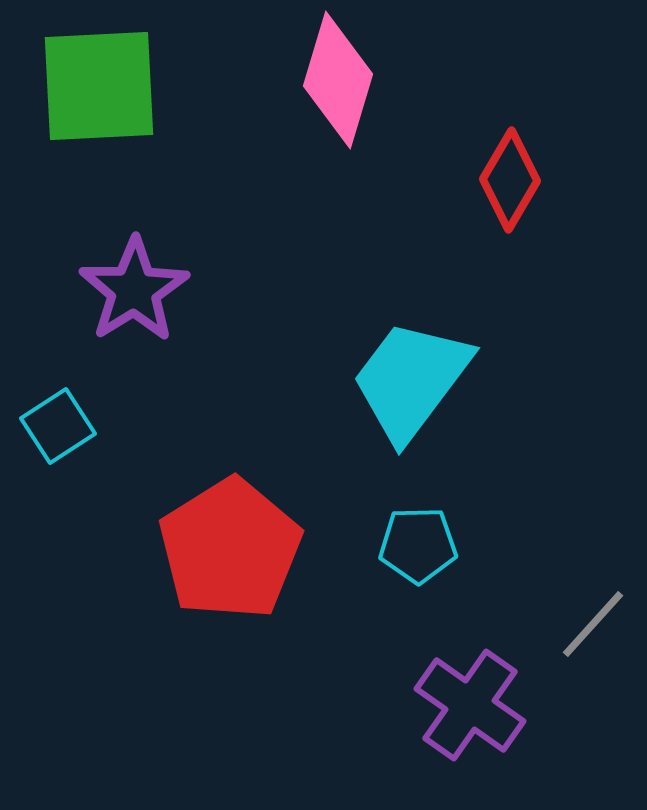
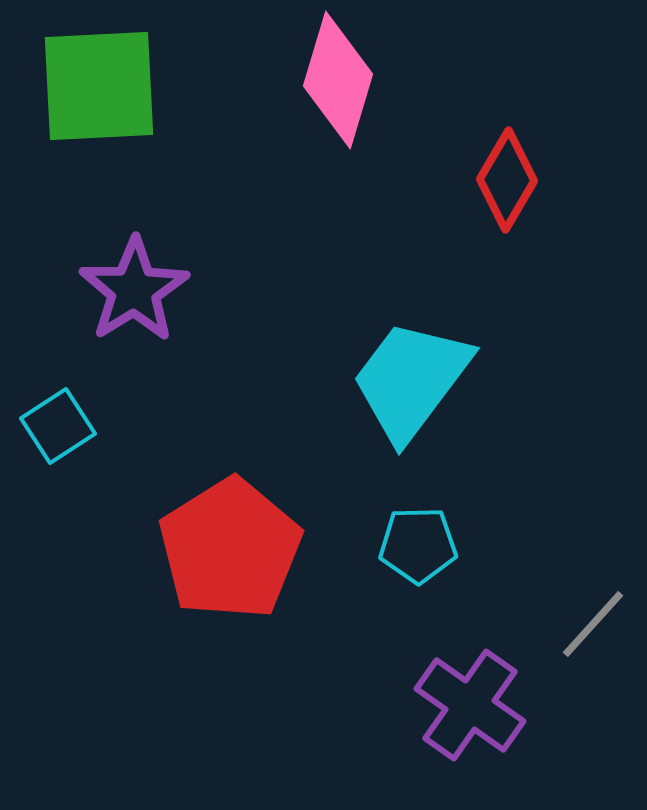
red diamond: moved 3 px left
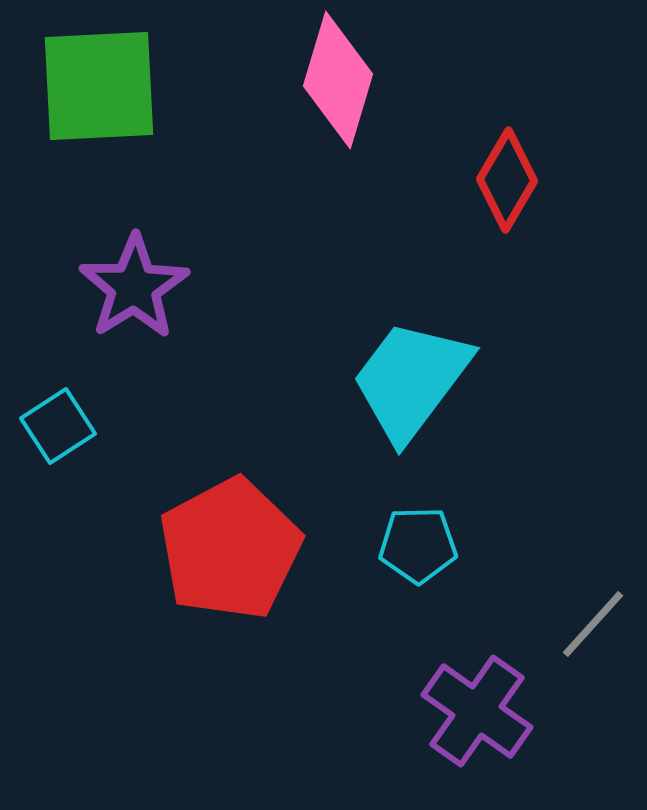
purple star: moved 3 px up
red pentagon: rotated 4 degrees clockwise
purple cross: moved 7 px right, 6 px down
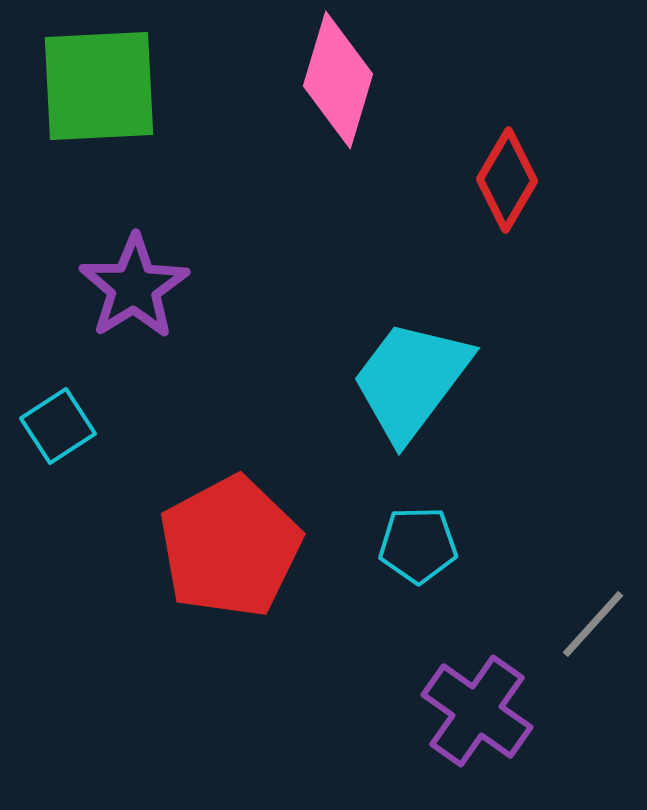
red pentagon: moved 2 px up
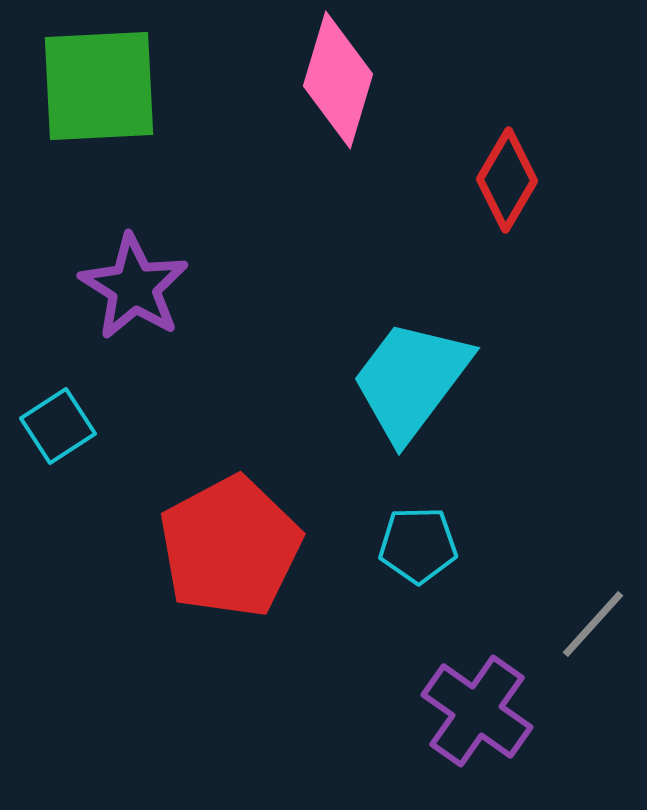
purple star: rotated 8 degrees counterclockwise
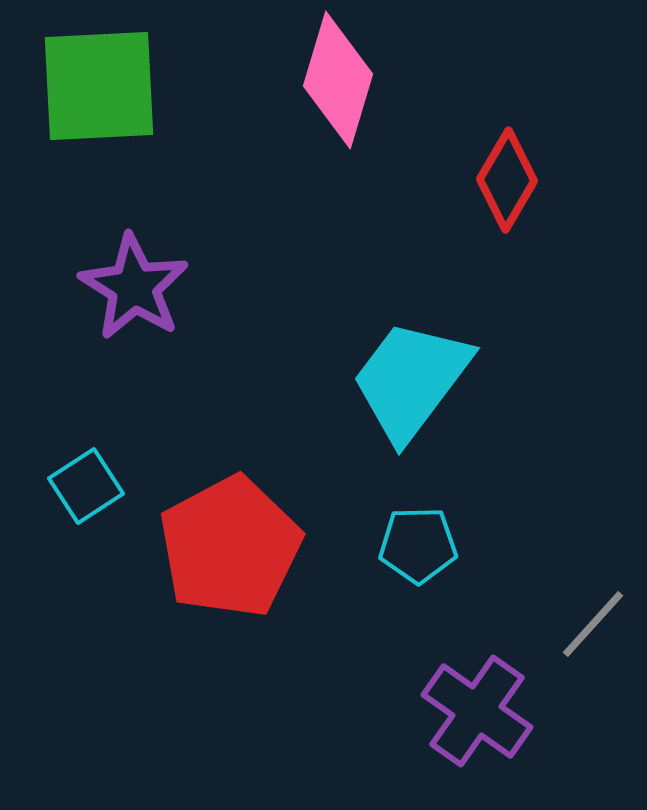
cyan square: moved 28 px right, 60 px down
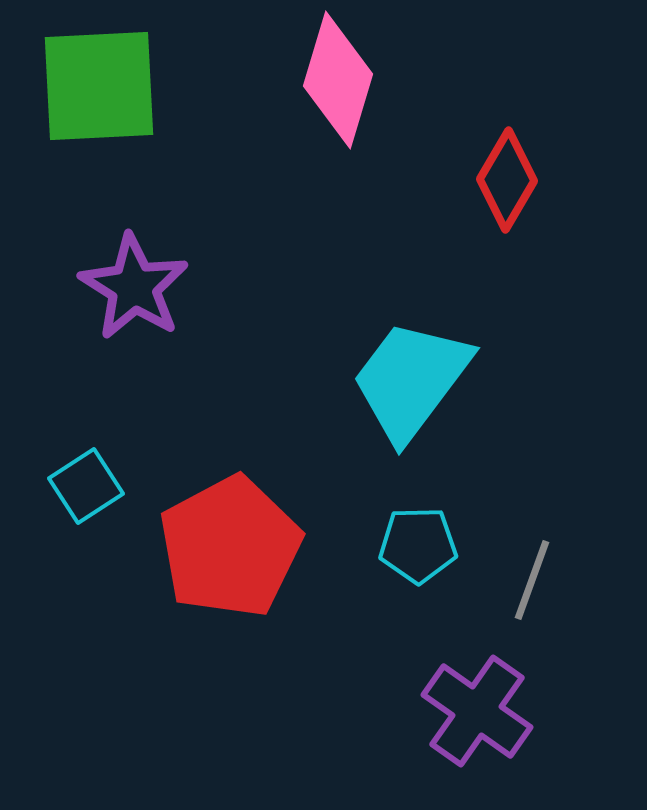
gray line: moved 61 px left, 44 px up; rotated 22 degrees counterclockwise
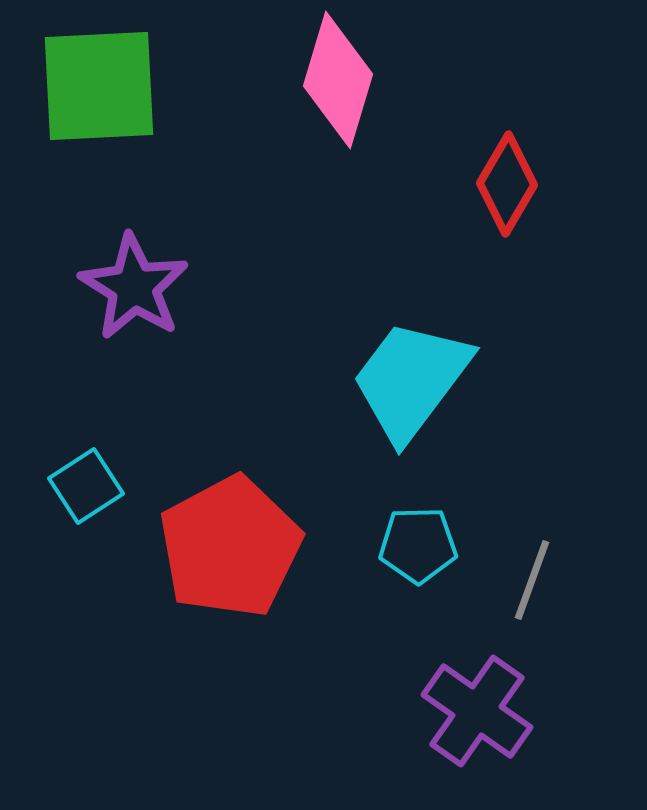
red diamond: moved 4 px down
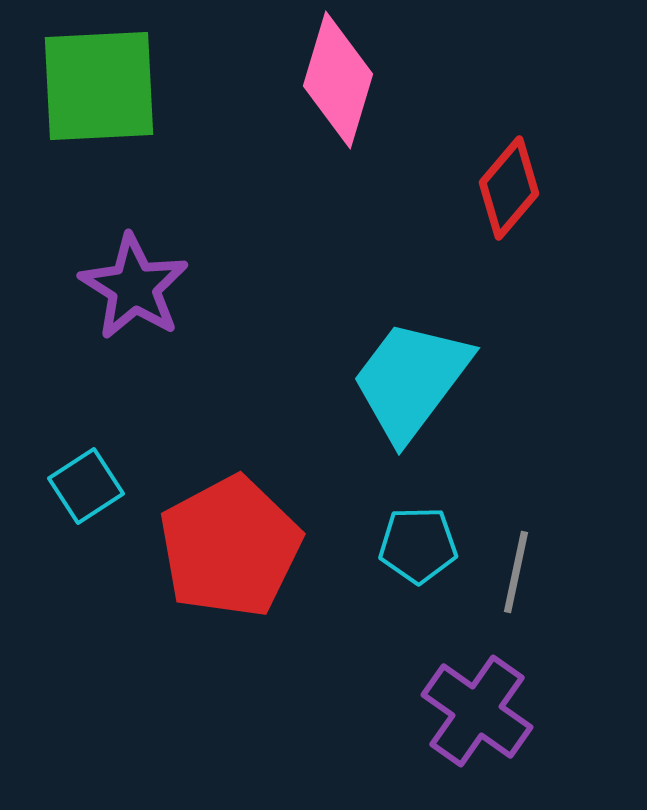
red diamond: moved 2 px right, 4 px down; rotated 10 degrees clockwise
gray line: moved 16 px left, 8 px up; rotated 8 degrees counterclockwise
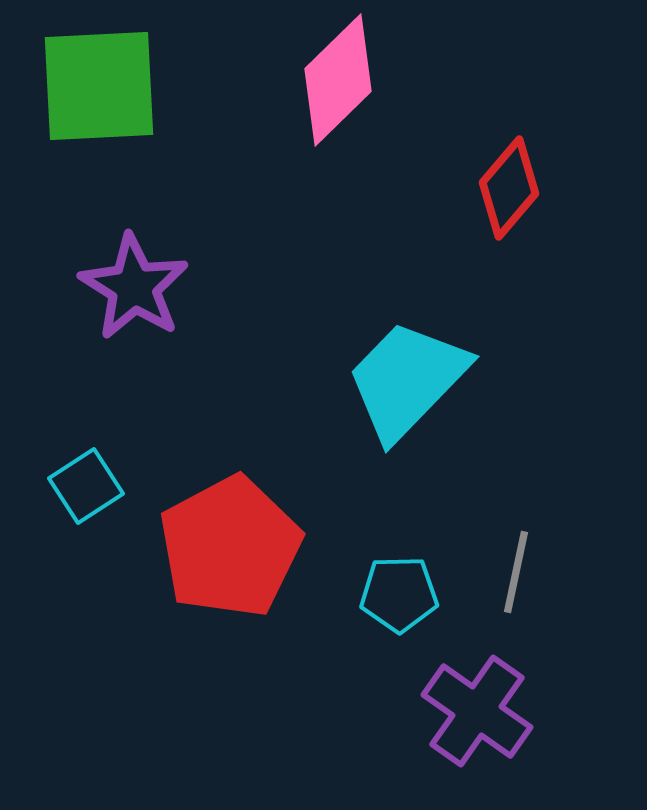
pink diamond: rotated 29 degrees clockwise
cyan trapezoid: moved 4 px left; rotated 7 degrees clockwise
cyan pentagon: moved 19 px left, 49 px down
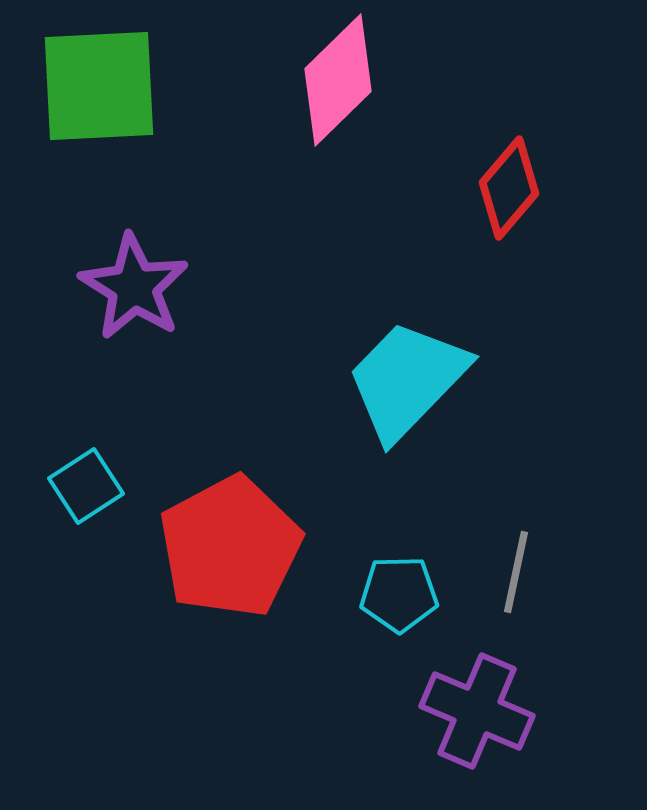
purple cross: rotated 12 degrees counterclockwise
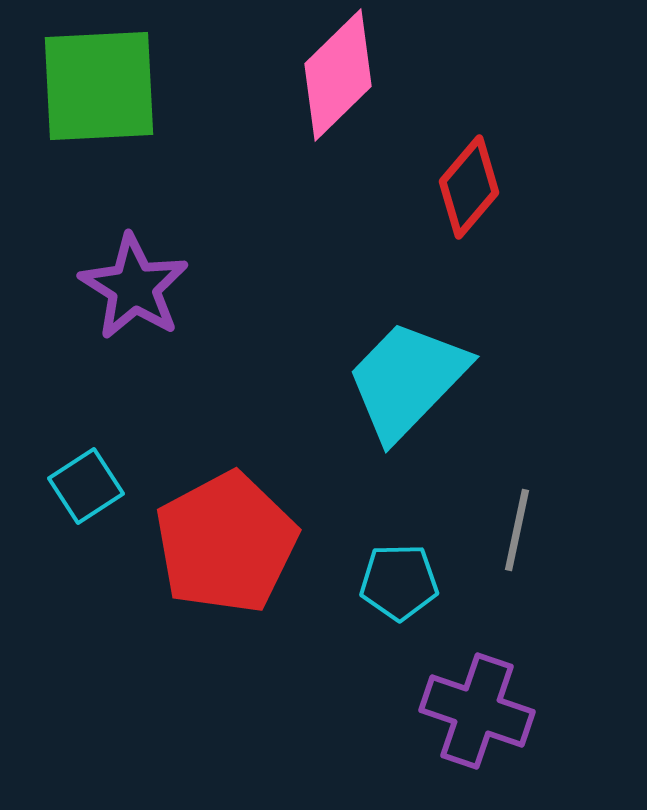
pink diamond: moved 5 px up
red diamond: moved 40 px left, 1 px up
red pentagon: moved 4 px left, 4 px up
gray line: moved 1 px right, 42 px up
cyan pentagon: moved 12 px up
purple cross: rotated 4 degrees counterclockwise
